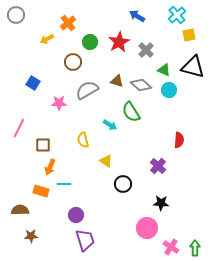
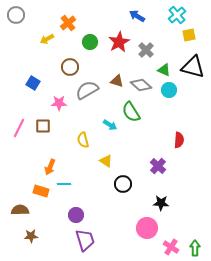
brown circle: moved 3 px left, 5 px down
brown square: moved 19 px up
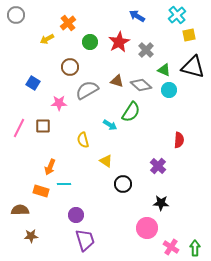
green semicircle: rotated 115 degrees counterclockwise
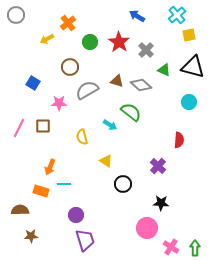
red star: rotated 10 degrees counterclockwise
cyan circle: moved 20 px right, 12 px down
green semicircle: rotated 85 degrees counterclockwise
yellow semicircle: moved 1 px left, 3 px up
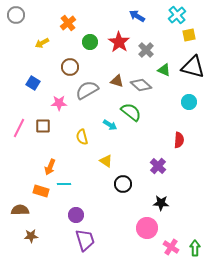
yellow arrow: moved 5 px left, 4 px down
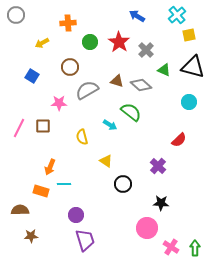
orange cross: rotated 35 degrees clockwise
blue square: moved 1 px left, 7 px up
red semicircle: rotated 42 degrees clockwise
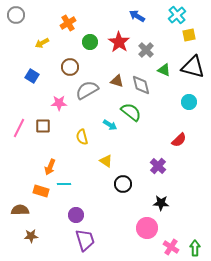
orange cross: rotated 28 degrees counterclockwise
gray diamond: rotated 35 degrees clockwise
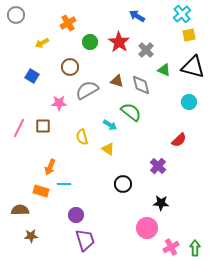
cyan cross: moved 5 px right, 1 px up
yellow triangle: moved 2 px right, 12 px up
pink cross: rotated 28 degrees clockwise
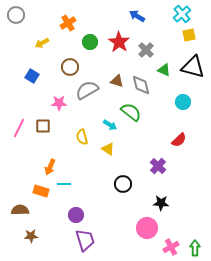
cyan circle: moved 6 px left
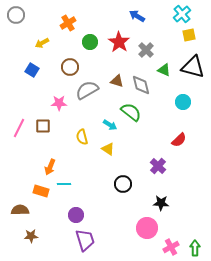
blue square: moved 6 px up
